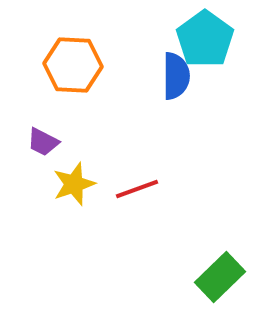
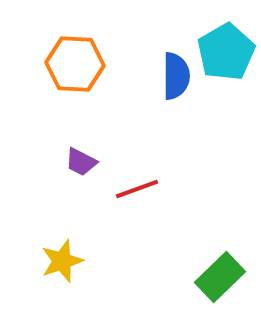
cyan pentagon: moved 21 px right, 13 px down; rotated 6 degrees clockwise
orange hexagon: moved 2 px right, 1 px up
purple trapezoid: moved 38 px right, 20 px down
yellow star: moved 12 px left, 77 px down
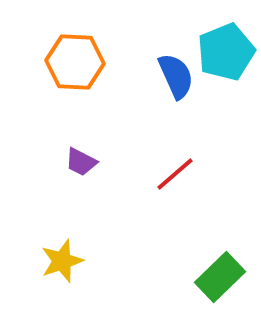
cyan pentagon: rotated 8 degrees clockwise
orange hexagon: moved 2 px up
blue semicircle: rotated 24 degrees counterclockwise
red line: moved 38 px right, 15 px up; rotated 21 degrees counterclockwise
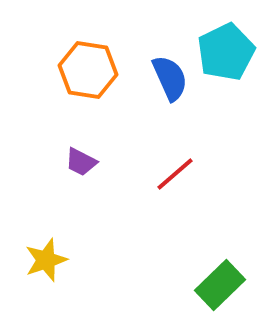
cyan pentagon: rotated 4 degrees counterclockwise
orange hexagon: moved 13 px right, 8 px down; rotated 6 degrees clockwise
blue semicircle: moved 6 px left, 2 px down
yellow star: moved 16 px left, 1 px up
green rectangle: moved 8 px down
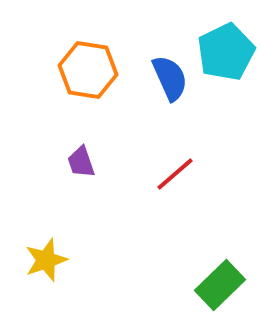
purple trapezoid: rotated 44 degrees clockwise
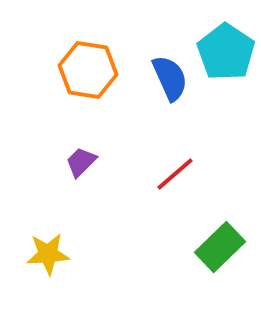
cyan pentagon: rotated 12 degrees counterclockwise
purple trapezoid: rotated 64 degrees clockwise
yellow star: moved 2 px right, 6 px up; rotated 15 degrees clockwise
green rectangle: moved 38 px up
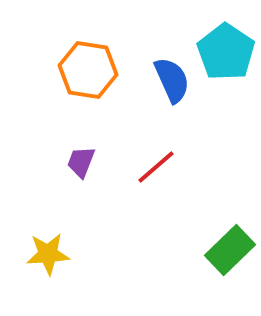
blue semicircle: moved 2 px right, 2 px down
purple trapezoid: rotated 24 degrees counterclockwise
red line: moved 19 px left, 7 px up
green rectangle: moved 10 px right, 3 px down
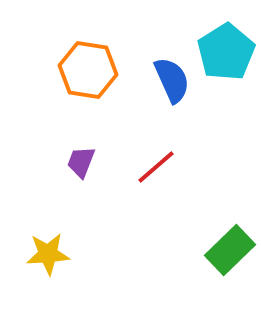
cyan pentagon: rotated 6 degrees clockwise
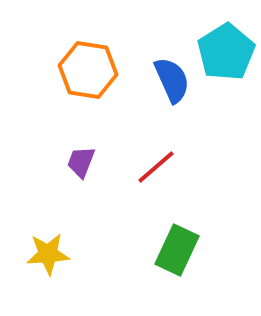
green rectangle: moved 53 px left; rotated 21 degrees counterclockwise
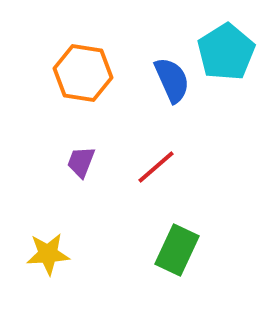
orange hexagon: moved 5 px left, 3 px down
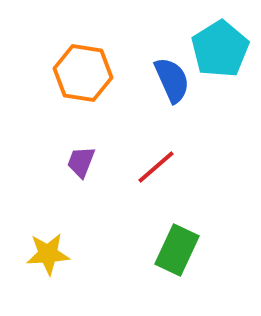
cyan pentagon: moved 6 px left, 3 px up
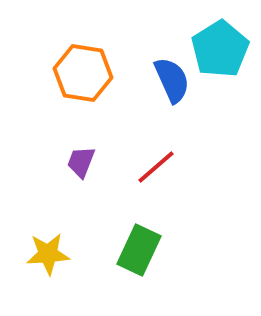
green rectangle: moved 38 px left
